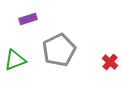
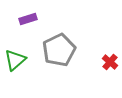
green triangle: rotated 20 degrees counterclockwise
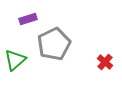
gray pentagon: moved 5 px left, 6 px up
red cross: moved 5 px left
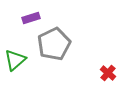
purple rectangle: moved 3 px right, 1 px up
red cross: moved 3 px right, 11 px down
